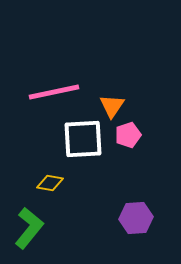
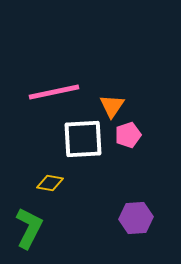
green L-shape: rotated 12 degrees counterclockwise
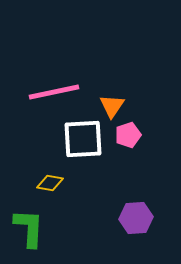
green L-shape: rotated 24 degrees counterclockwise
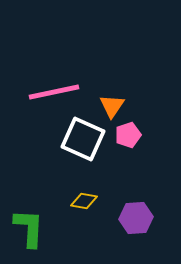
white square: rotated 27 degrees clockwise
yellow diamond: moved 34 px right, 18 px down
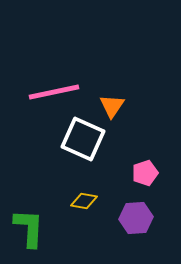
pink pentagon: moved 17 px right, 38 px down
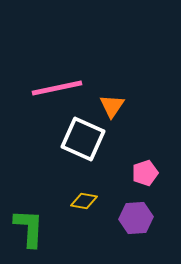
pink line: moved 3 px right, 4 px up
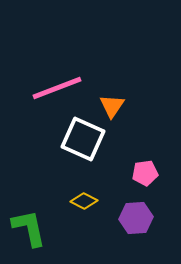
pink line: rotated 9 degrees counterclockwise
pink pentagon: rotated 10 degrees clockwise
yellow diamond: rotated 16 degrees clockwise
green L-shape: rotated 15 degrees counterclockwise
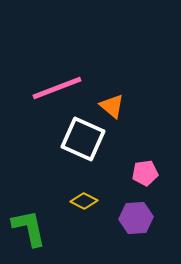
orange triangle: rotated 24 degrees counterclockwise
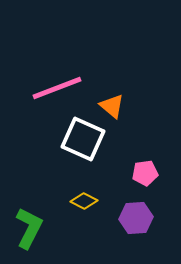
green L-shape: rotated 39 degrees clockwise
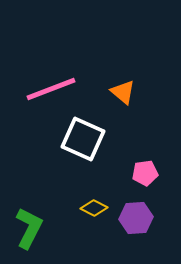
pink line: moved 6 px left, 1 px down
orange triangle: moved 11 px right, 14 px up
yellow diamond: moved 10 px right, 7 px down
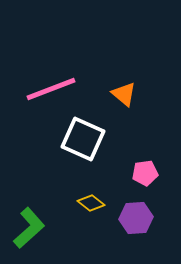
orange triangle: moved 1 px right, 2 px down
yellow diamond: moved 3 px left, 5 px up; rotated 12 degrees clockwise
green L-shape: rotated 21 degrees clockwise
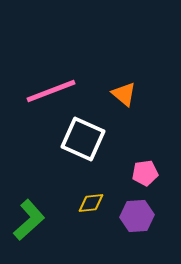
pink line: moved 2 px down
yellow diamond: rotated 44 degrees counterclockwise
purple hexagon: moved 1 px right, 2 px up
green L-shape: moved 8 px up
